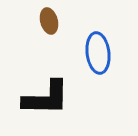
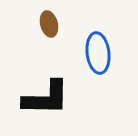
brown ellipse: moved 3 px down
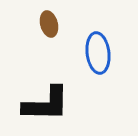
black L-shape: moved 6 px down
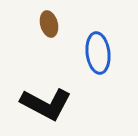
black L-shape: rotated 27 degrees clockwise
